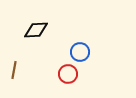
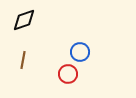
black diamond: moved 12 px left, 10 px up; rotated 15 degrees counterclockwise
brown line: moved 9 px right, 10 px up
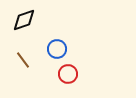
blue circle: moved 23 px left, 3 px up
brown line: rotated 48 degrees counterclockwise
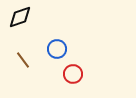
black diamond: moved 4 px left, 3 px up
red circle: moved 5 px right
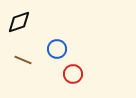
black diamond: moved 1 px left, 5 px down
brown line: rotated 30 degrees counterclockwise
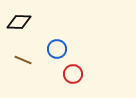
black diamond: rotated 20 degrees clockwise
